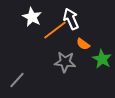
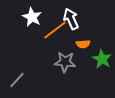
orange semicircle: rotated 40 degrees counterclockwise
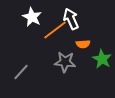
gray line: moved 4 px right, 8 px up
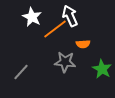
white arrow: moved 1 px left, 3 px up
orange line: moved 1 px up
green star: moved 10 px down
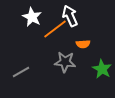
gray line: rotated 18 degrees clockwise
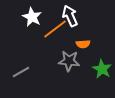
gray star: moved 4 px right, 1 px up
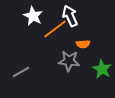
white star: moved 1 px right, 1 px up
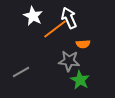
white arrow: moved 1 px left, 2 px down
green star: moved 22 px left, 11 px down
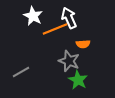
orange line: rotated 15 degrees clockwise
gray star: rotated 15 degrees clockwise
green star: moved 2 px left
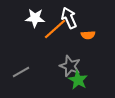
white star: moved 2 px right, 2 px down; rotated 24 degrees counterclockwise
orange line: rotated 20 degrees counterclockwise
orange semicircle: moved 5 px right, 9 px up
gray star: moved 1 px right, 5 px down
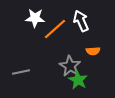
white arrow: moved 12 px right, 3 px down
orange semicircle: moved 5 px right, 16 px down
gray star: rotated 10 degrees clockwise
gray line: rotated 18 degrees clockwise
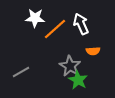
white arrow: moved 3 px down
gray line: rotated 18 degrees counterclockwise
